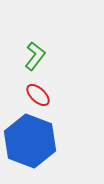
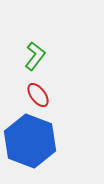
red ellipse: rotated 10 degrees clockwise
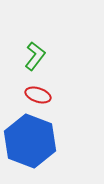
red ellipse: rotated 35 degrees counterclockwise
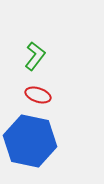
blue hexagon: rotated 9 degrees counterclockwise
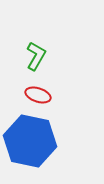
green L-shape: moved 1 px right; rotated 8 degrees counterclockwise
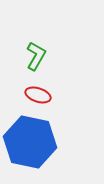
blue hexagon: moved 1 px down
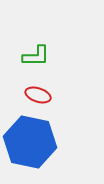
green L-shape: rotated 60 degrees clockwise
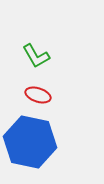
green L-shape: rotated 60 degrees clockwise
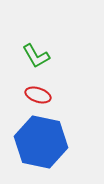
blue hexagon: moved 11 px right
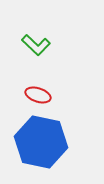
green L-shape: moved 11 px up; rotated 16 degrees counterclockwise
